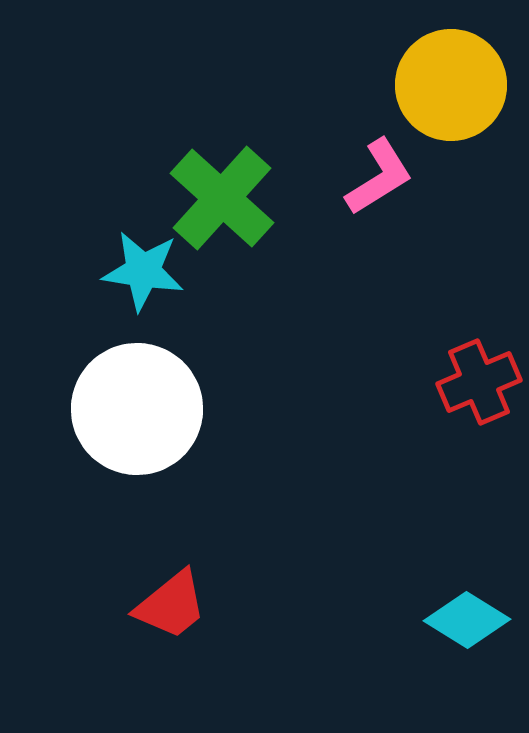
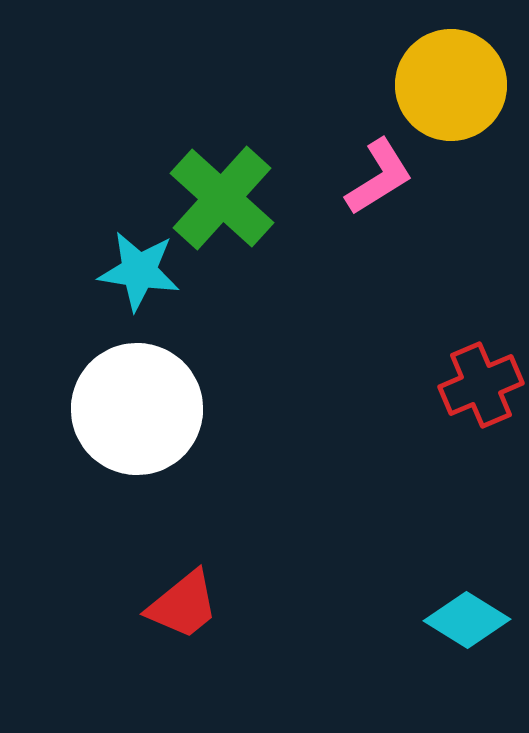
cyan star: moved 4 px left
red cross: moved 2 px right, 3 px down
red trapezoid: moved 12 px right
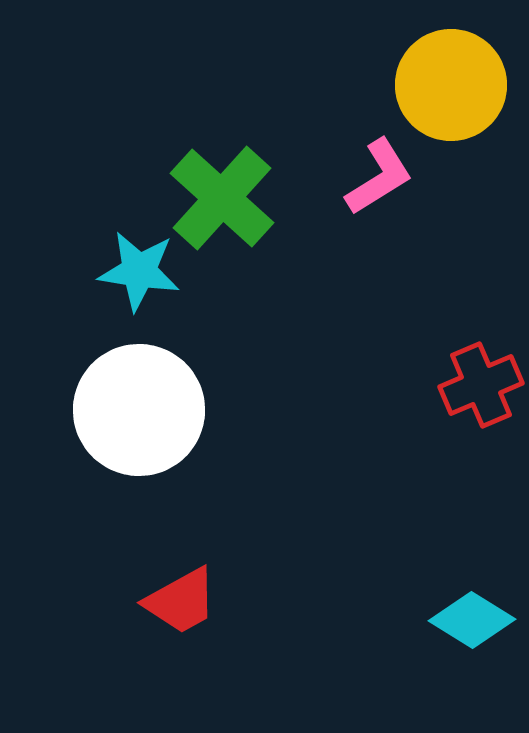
white circle: moved 2 px right, 1 px down
red trapezoid: moved 2 px left, 4 px up; rotated 10 degrees clockwise
cyan diamond: moved 5 px right
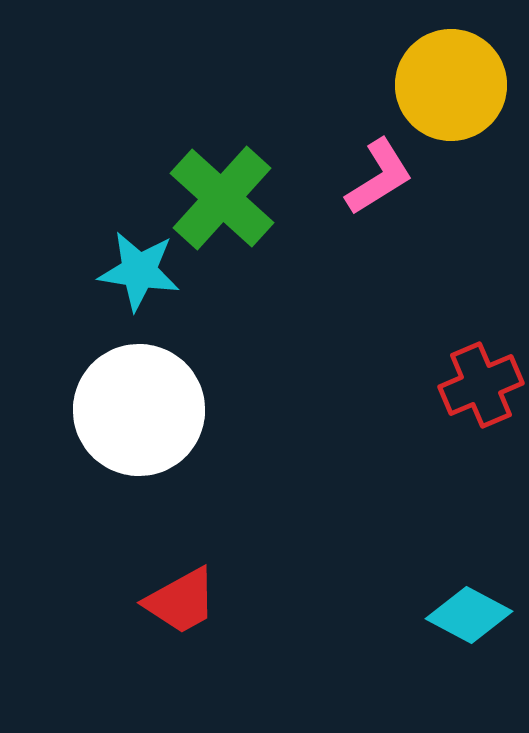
cyan diamond: moved 3 px left, 5 px up; rotated 4 degrees counterclockwise
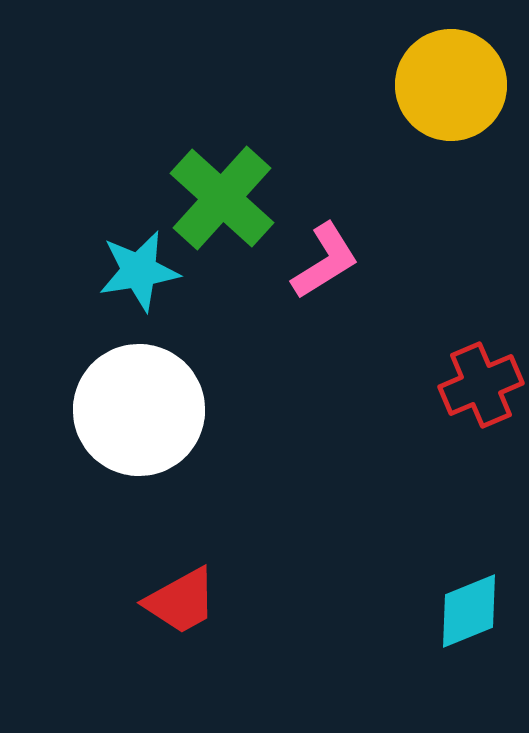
pink L-shape: moved 54 px left, 84 px down
cyan star: rotated 18 degrees counterclockwise
cyan diamond: moved 4 px up; rotated 50 degrees counterclockwise
